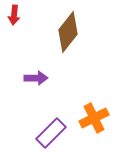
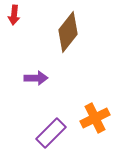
orange cross: moved 1 px right
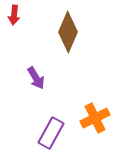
brown diamond: rotated 15 degrees counterclockwise
purple arrow: rotated 60 degrees clockwise
purple rectangle: rotated 16 degrees counterclockwise
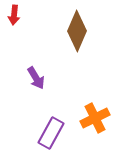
brown diamond: moved 9 px right, 1 px up
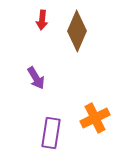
red arrow: moved 28 px right, 5 px down
purple rectangle: rotated 20 degrees counterclockwise
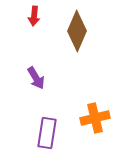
red arrow: moved 8 px left, 4 px up
orange cross: rotated 12 degrees clockwise
purple rectangle: moved 4 px left
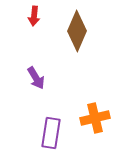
purple rectangle: moved 4 px right
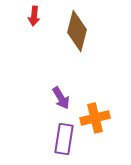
brown diamond: rotated 9 degrees counterclockwise
purple arrow: moved 25 px right, 20 px down
purple rectangle: moved 13 px right, 6 px down
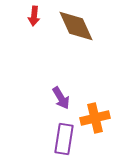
brown diamond: moved 1 px left, 5 px up; rotated 39 degrees counterclockwise
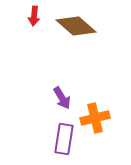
brown diamond: rotated 24 degrees counterclockwise
purple arrow: moved 1 px right
